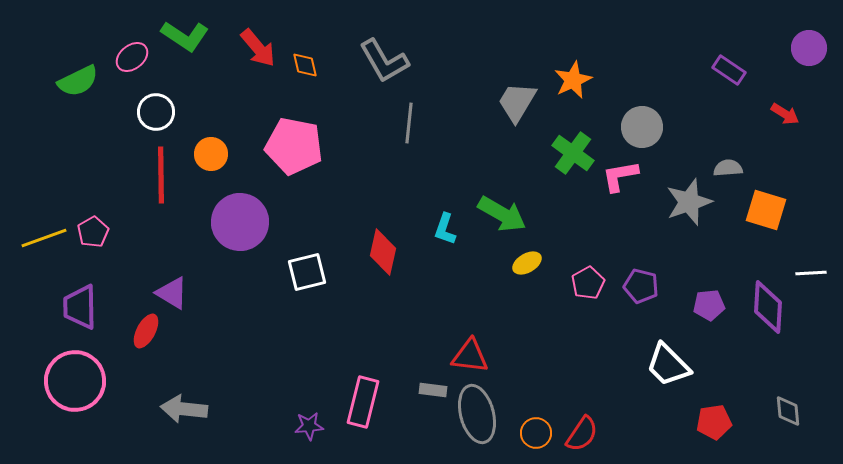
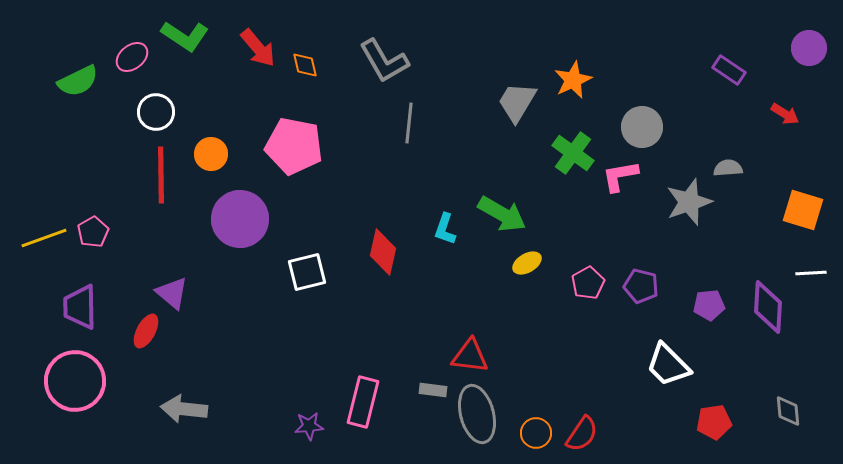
orange square at (766, 210): moved 37 px right
purple circle at (240, 222): moved 3 px up
purple triangle at (172, 293): rotated 9 degrees clockwise
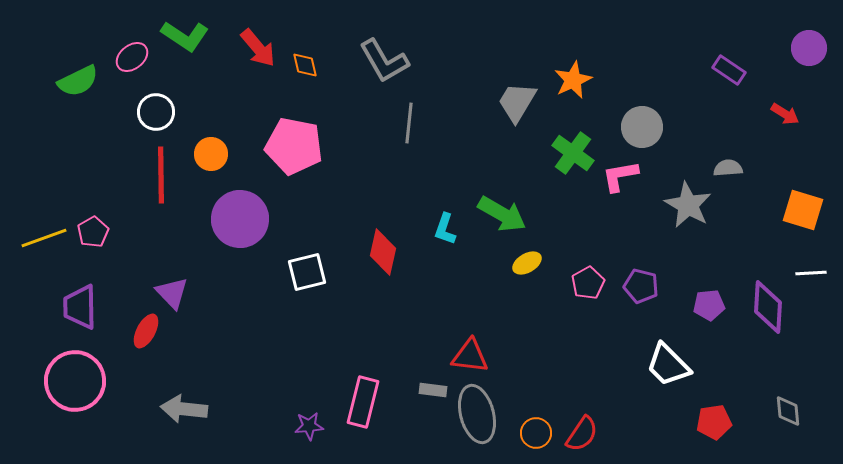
gray star at (689, 202): moved 1 px left, 3 px down; rotated 24 degrees counterclockwise
purple triangle at (172, 293): rotated 6 degrees clockwise
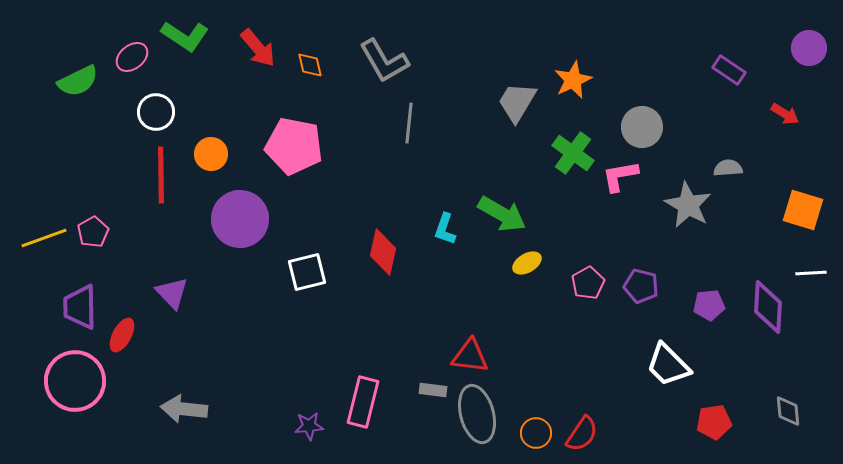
orange diamond at (305, 65): moved 5 px right
red ellipse at (146, 331): moved 24 px left, 4 px down
